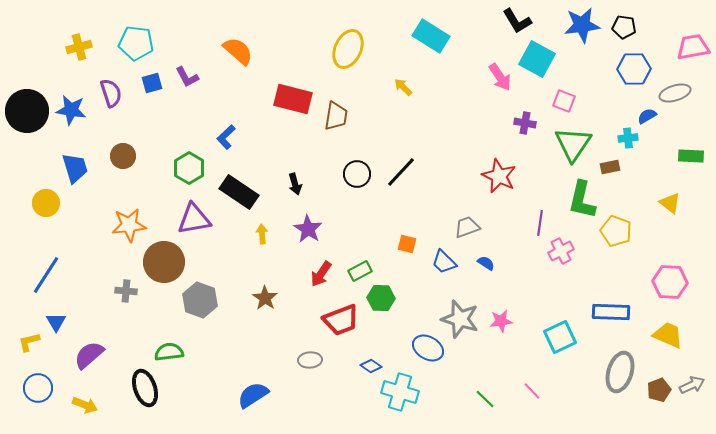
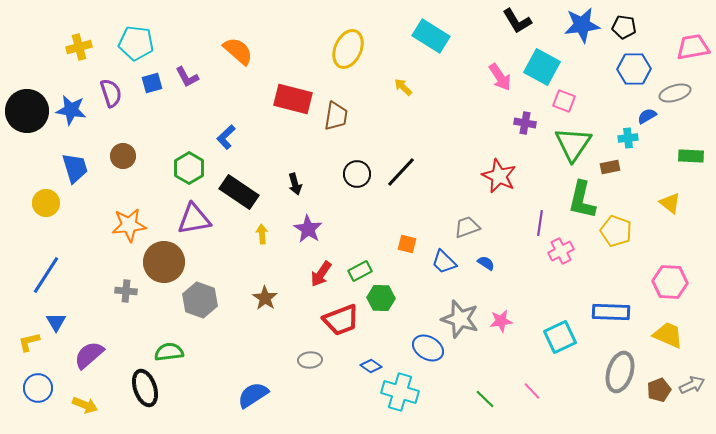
cyan square at (537, 59): moved 5 px right, 8 px down
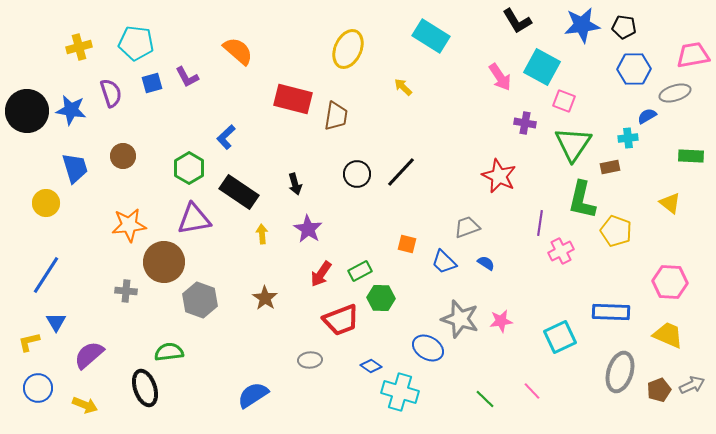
pink trapezoid at (693, 47): moved 8 px down
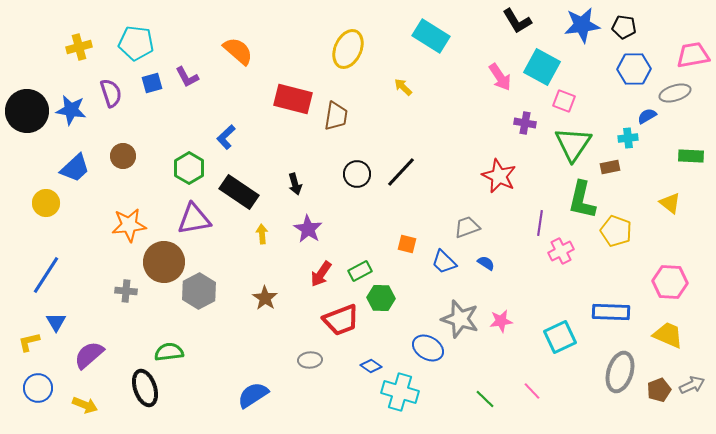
blue trapezoid at (75, 168): rotated 64 degrees clockwise
gray hexagon at (200, 300): moved 1 px left, 9 px up; rotated 12 degrees clockwise
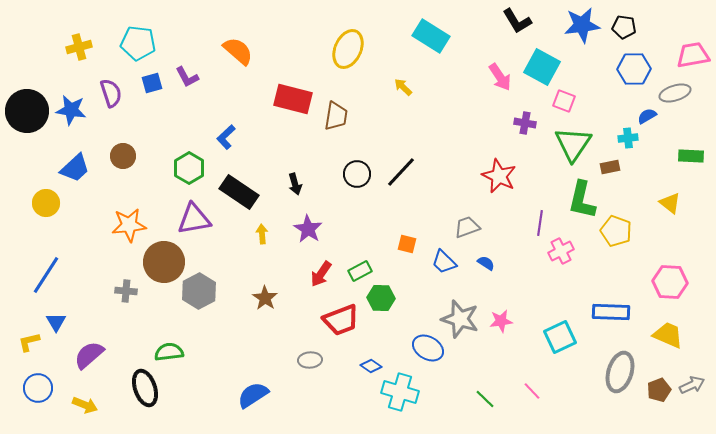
cyan pentagon at (136, 43): moved 2 px right
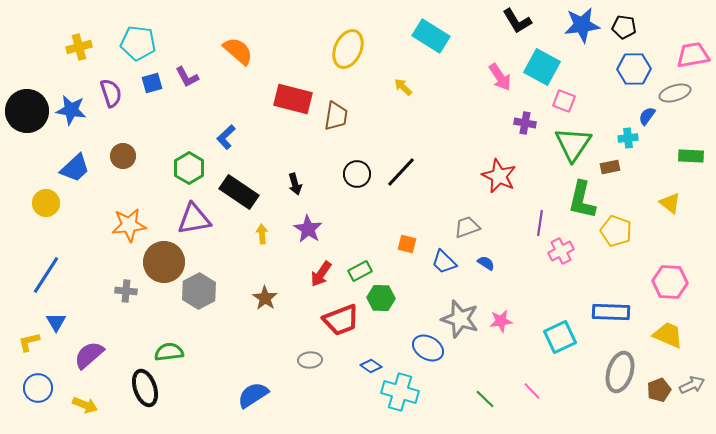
blue semicircle at (647, 116): rotated 24 degrees counterclockwise
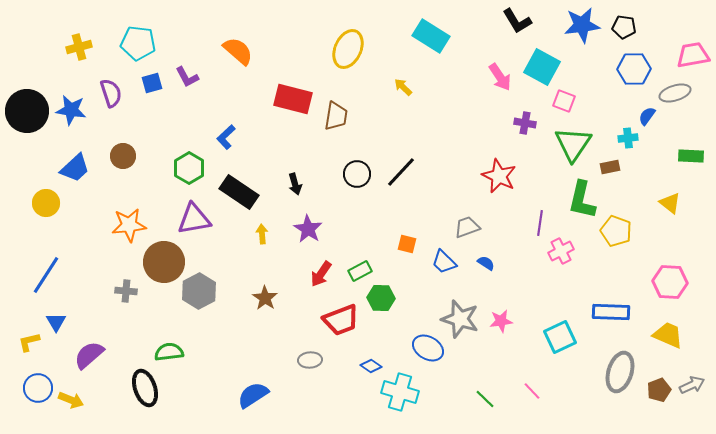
yellow arrow at (85, 405): moved 14 px left, 5 px up
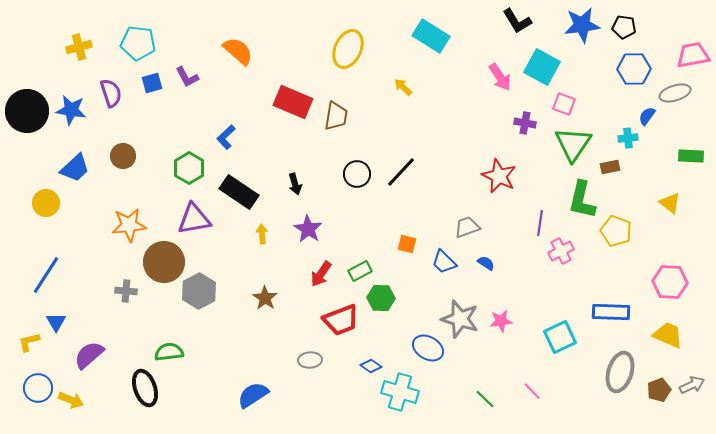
red rectangle at (293, 99): moved 3 px down; rotated 9 degrees clockwise
pink square at (564, 101): moved 3 px down
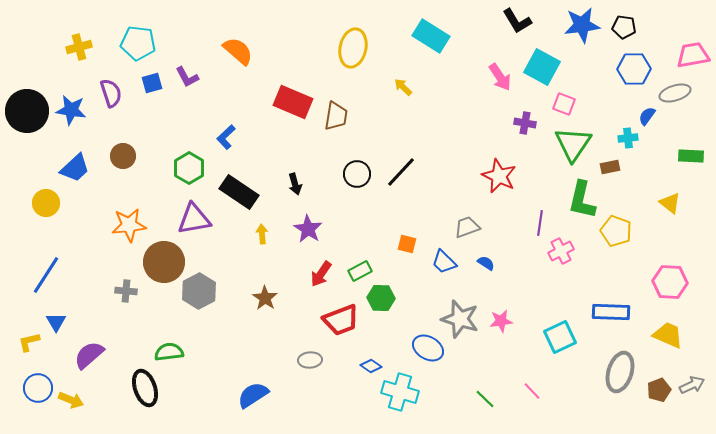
yellow ellipse at (348, 49): moved 5 px right, 1 px up; rotated 12 degrees counterclockwise
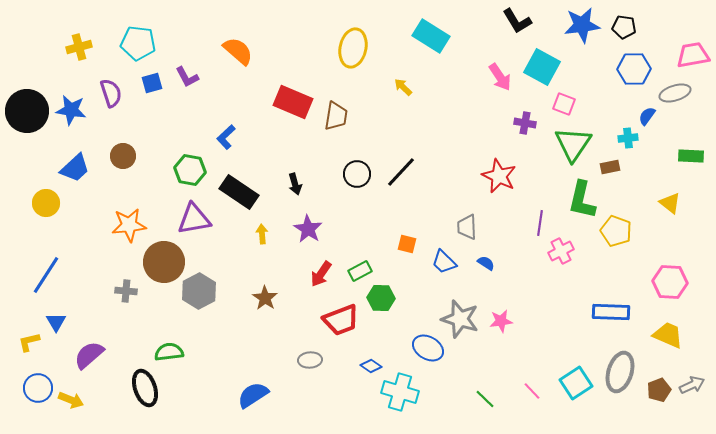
green hexagon at (189, 168): moved 1 px right, 2 px down; rotated 20 degrees counterclockwise
gray trapezoid at (467, 227): rotated 72 degrees counterclockwise
cyan square at (560, 337): moved 16 px right, 46 px down; rotated 8 degrees counterclockwise
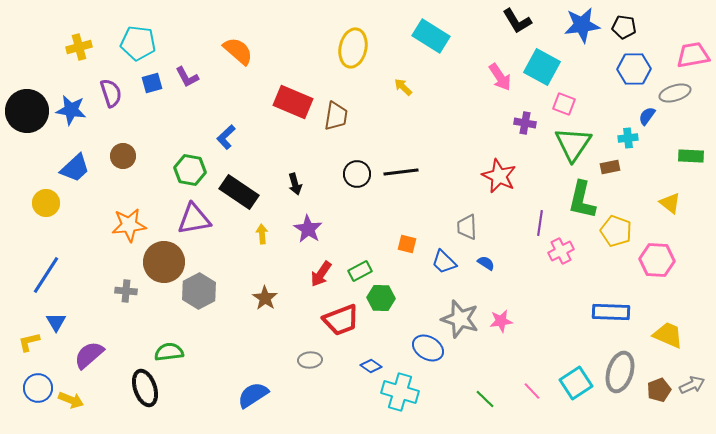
black line at (401, 172): rotated 40 degrees clockwise
pink hexagon at (670, 282): moved 13 px left, 22 px up
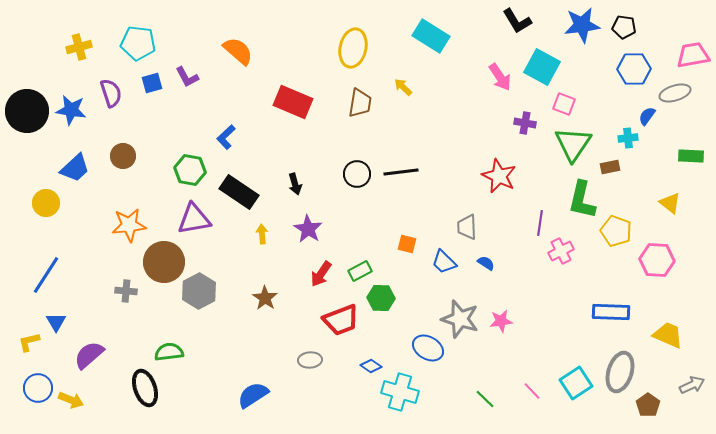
brown trapezoid at (336, 116): moved 24 px right, 13 px up
brown pentagon at (659, 390): moved 11 px left, 15 px down; rotated 15 degrees counterclockwise
